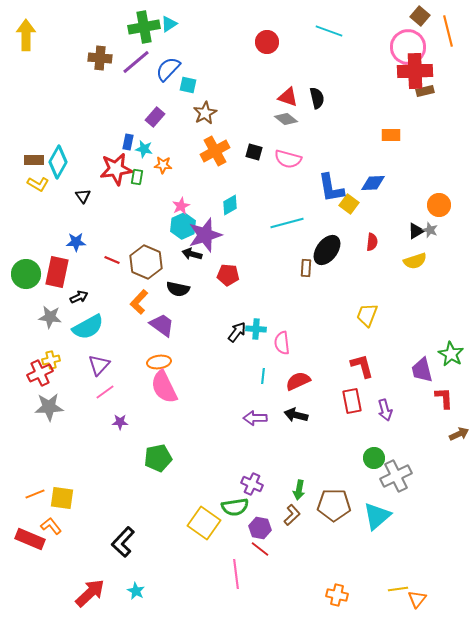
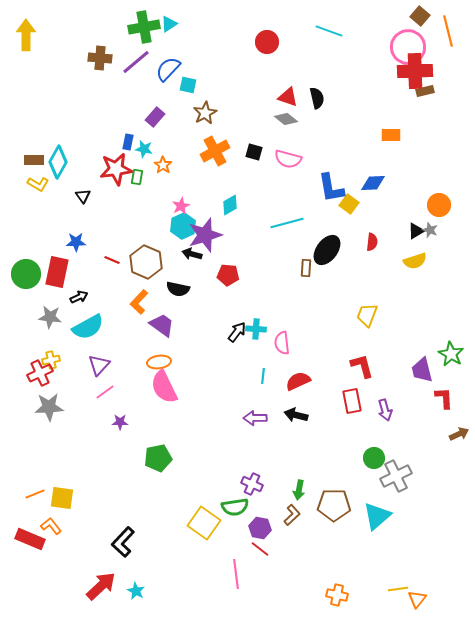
orange star at (163, 165): rotated 30 degrees clockwise
red arrow at (90, 593): moved 11 px right, 7 px up
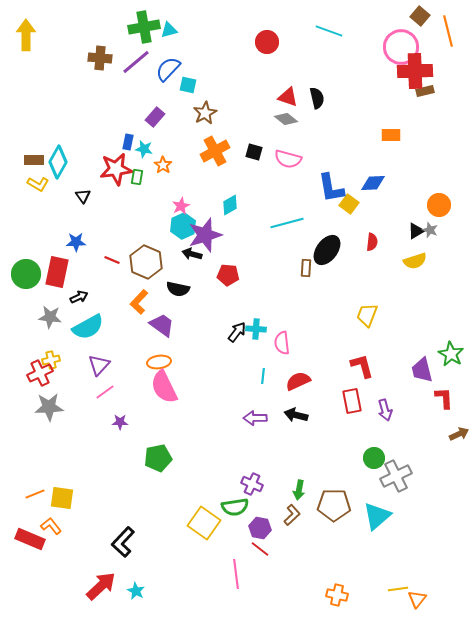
cyan triangle at (169, 24): moved 6 px down; rotated 18 degrees clockwise
pink circle at (408, 47): moved 7 px left
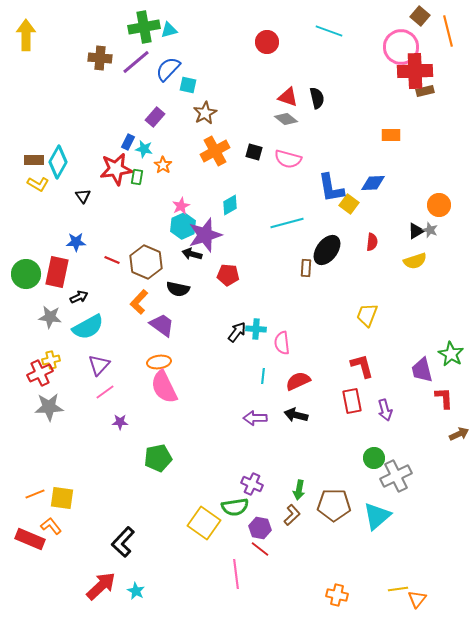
blue rectangle at (128, 142): rotated 14 degrees clockwise
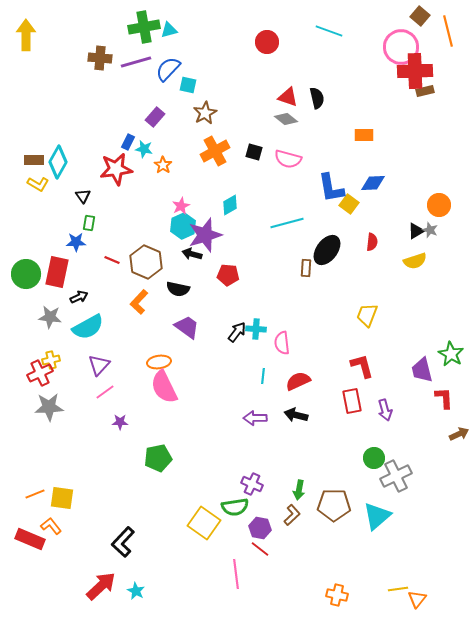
purple line at (136, 62): rotated 24 degrees clockwise
orange rectangle at (391, 135): moved 27 px left
green rectangle at (137, 177): moved 48 px left, 46 px down
purple trapezoid at (162, 325): moved 25 px right, 2 px down
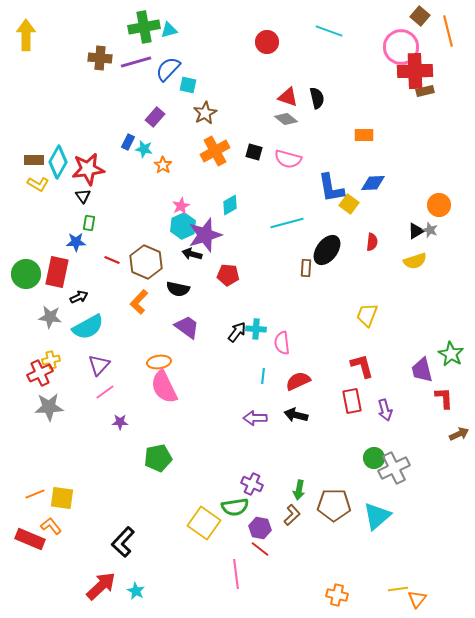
red star at (116, 169): moved 28 px left
gray cross at (396, 476): moved 2 px left, 8 px up
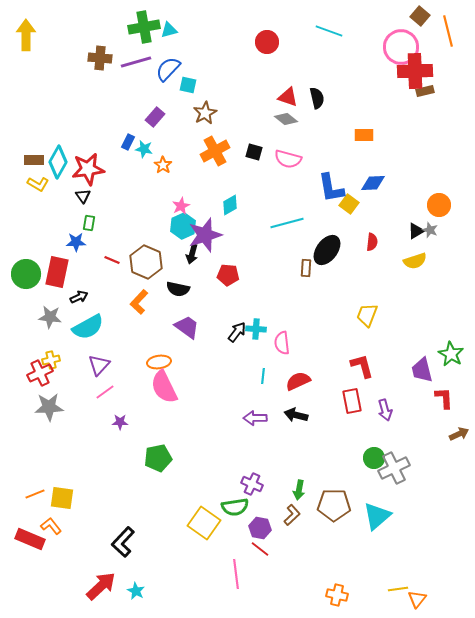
black arrow at (192, 254): rotated 90 degrees counterclockwise
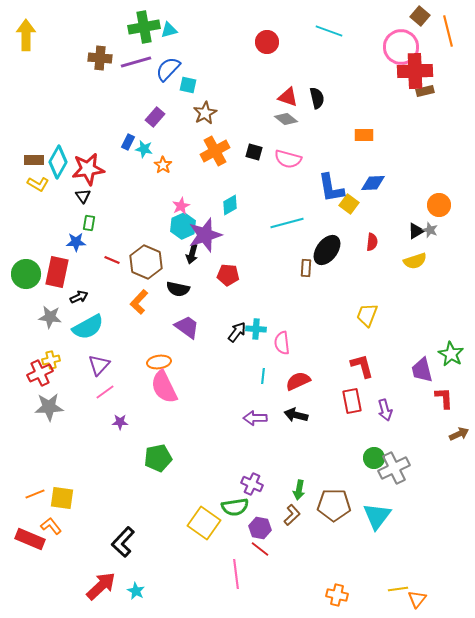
cyan triangle at (377, 516): rotated 12 degrees counterclockwise
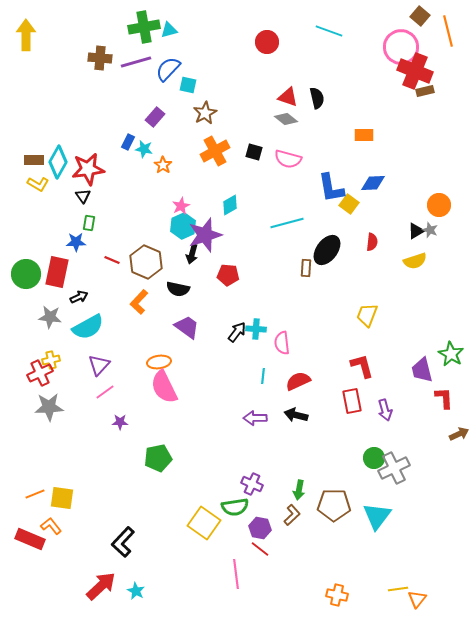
red cross at (415, 71): rotated 24 degrees clockwise
